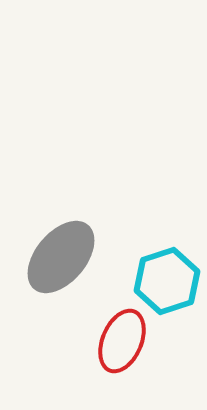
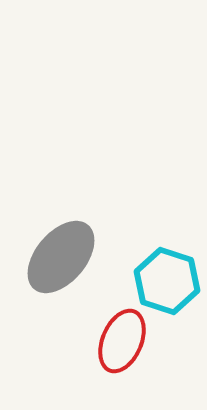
cyan hexagon: rotated 24 degrees counterclockwise
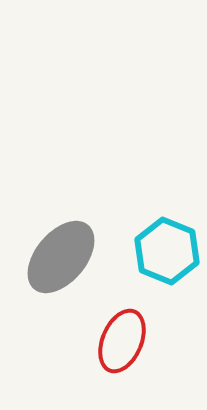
cyan hexagon: moved 30 px up; rotated 4 degrees clockwise
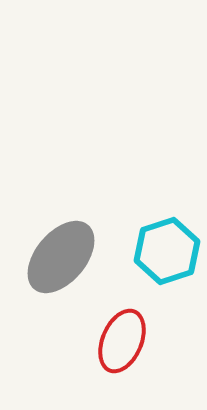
cyan hexagon: rotated 20 degrees clockwise
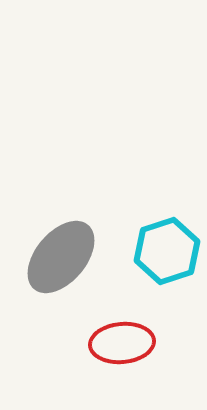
red ellipse: moved 2 px down; rotated 62 degrees clockwise
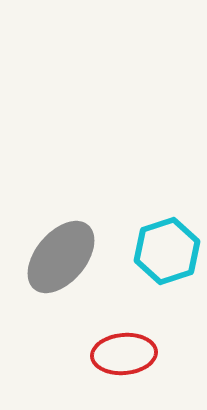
red ellipse: moved 2 px right, 11 px down
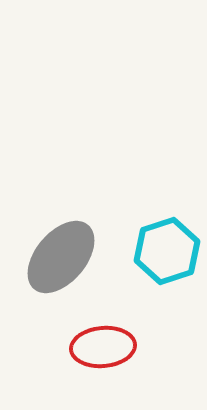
red ellipse: moved 21 px left, 7 px up
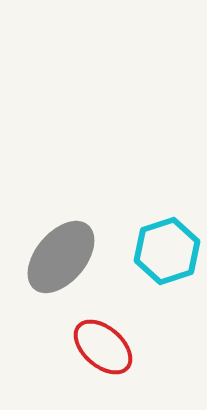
red ellipse: rotated 46 degrees clockwise
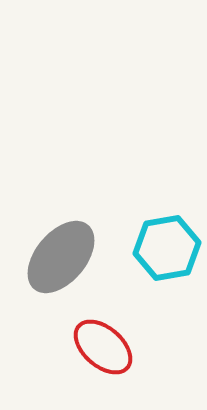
cyan hexagon: moved 3 px up; rotated 8 degrees clockwise
